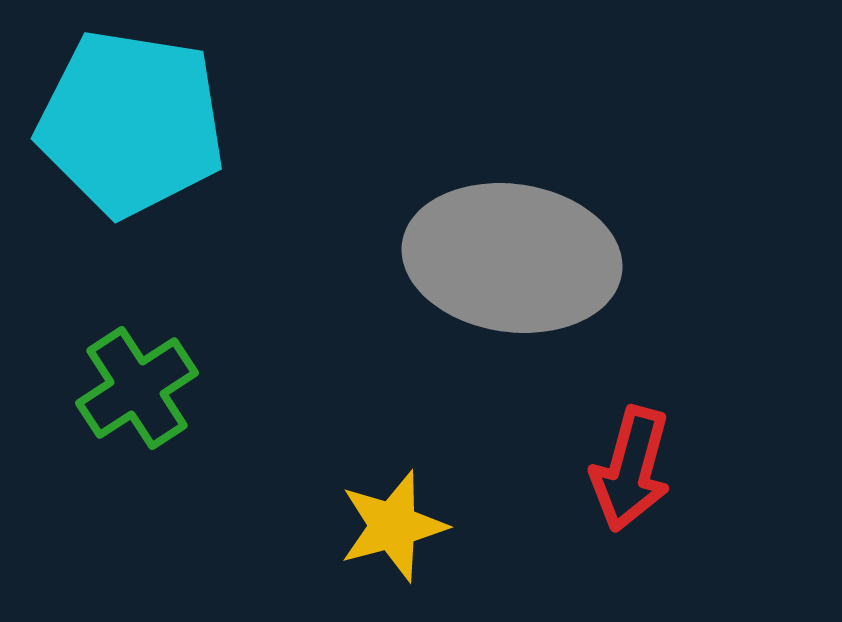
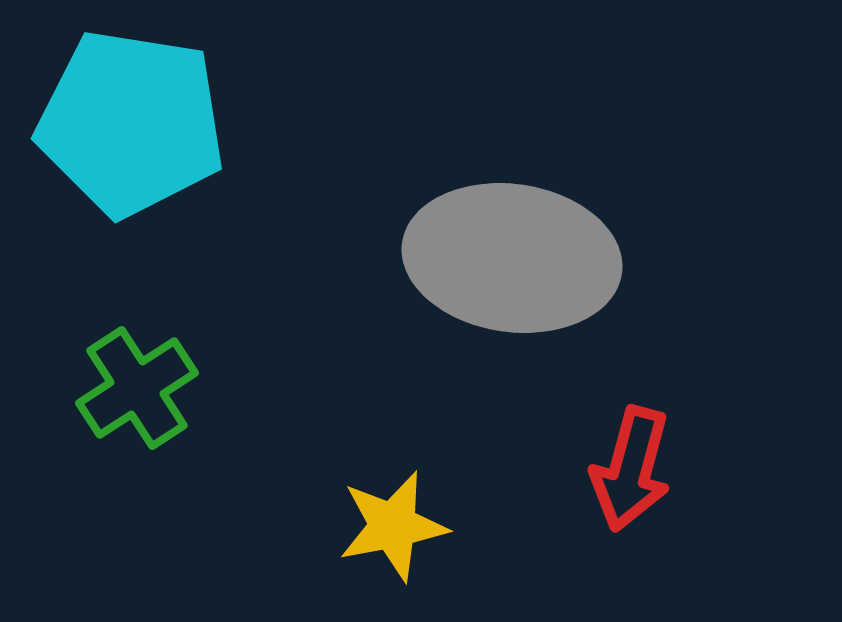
yellow star: rotated 4 degrees clockwise
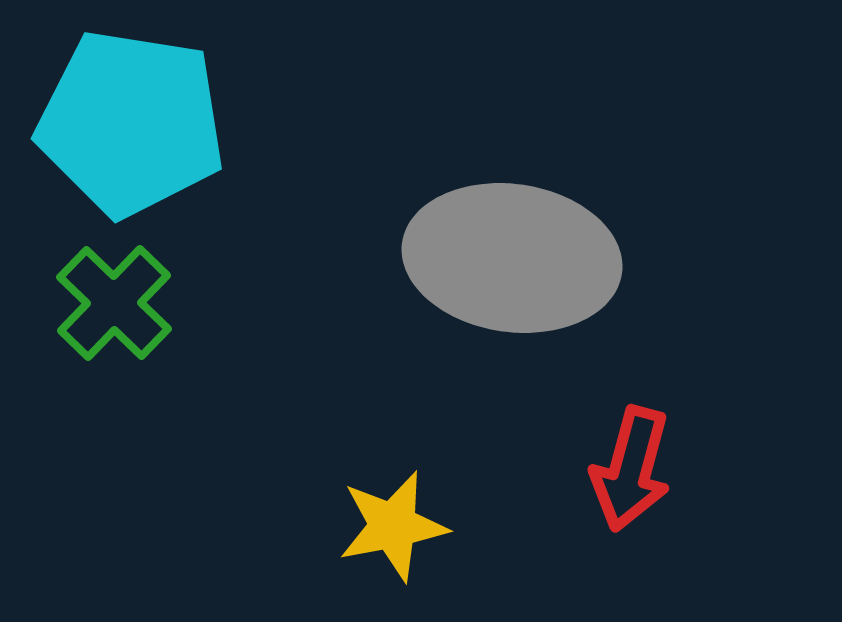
green cross: moved 23 px left, 85 px up; rotated 13 degrees counterclockwise
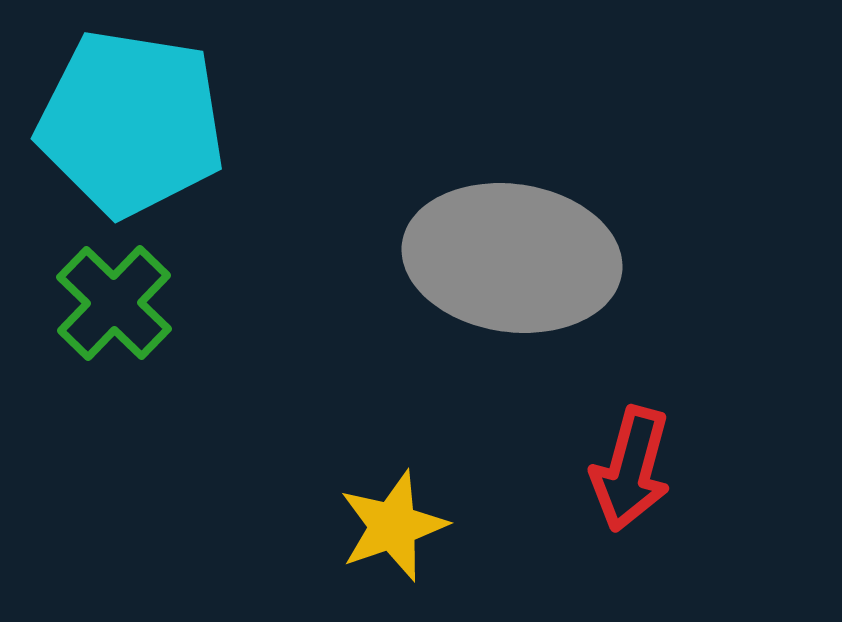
yellow star: rotated 8 degrees counterclockwise
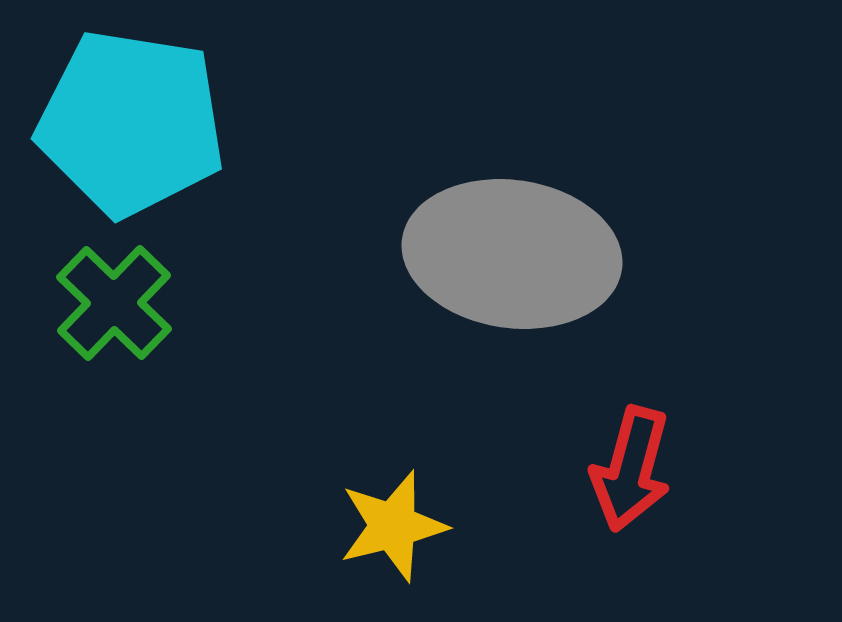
gray ellipse: moved 4 px up
yellow star: rotated 5 degrees clockwise
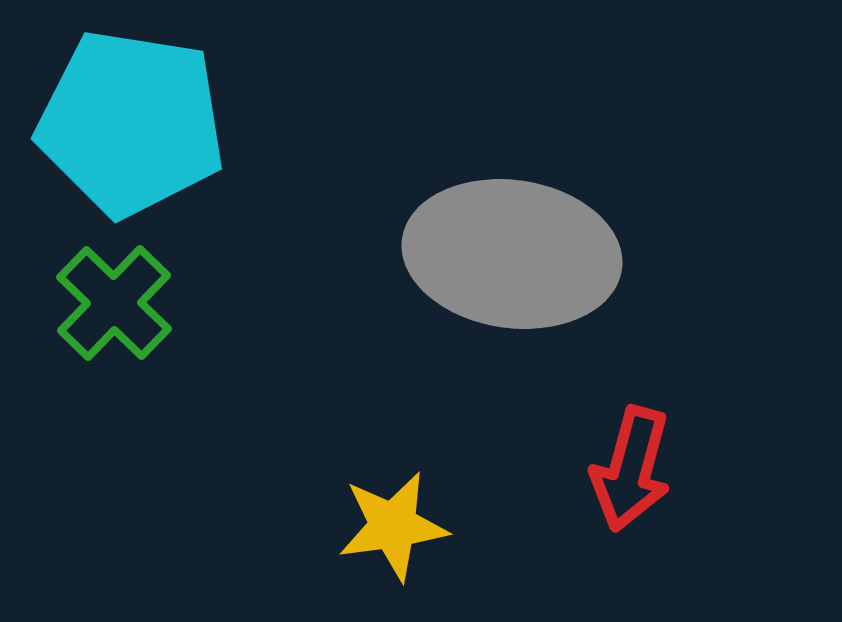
yellow star: rotated 6 degrees clockwise
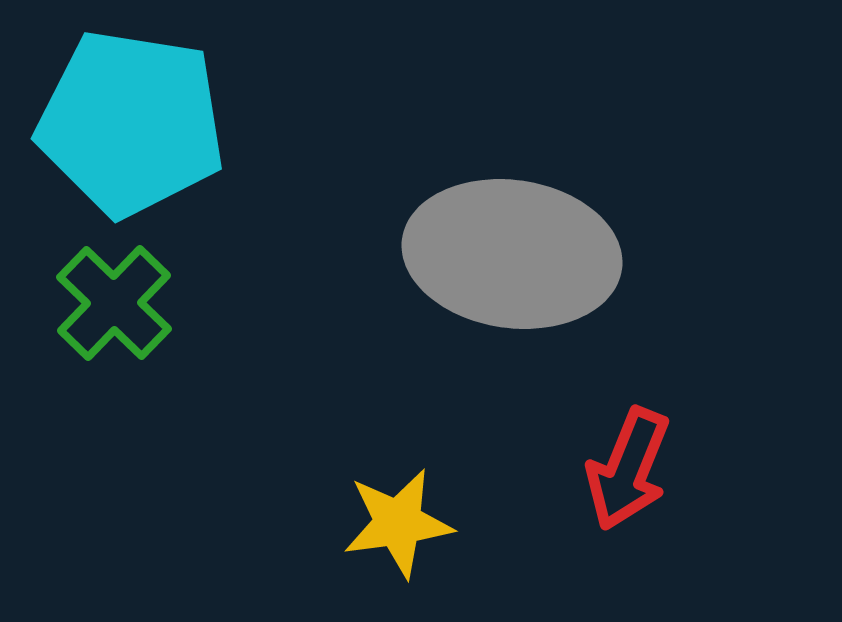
red arrow: moved 3 px left; rotated 7 degrees clockwise
yellow star: moved 5 px right, 3 px up
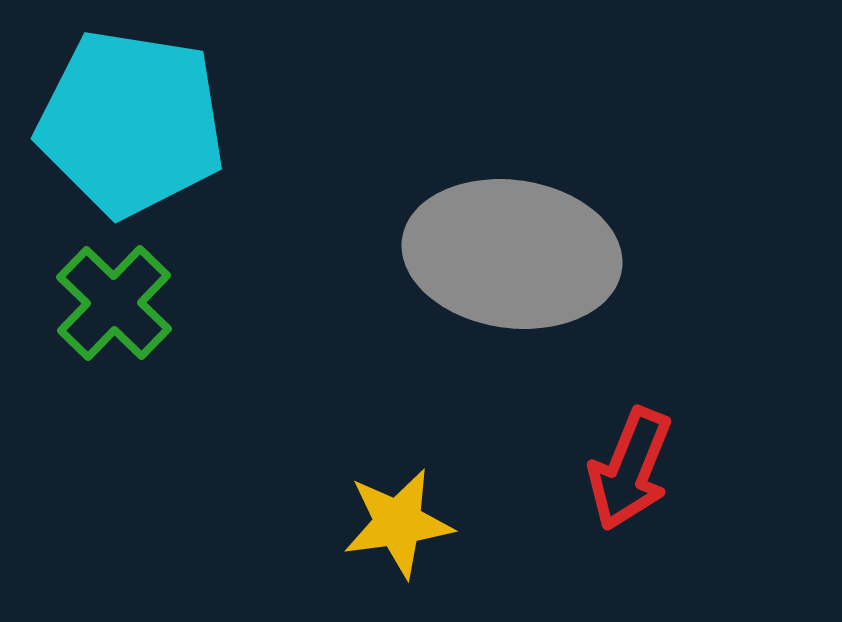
red arrow: moved 2 px right
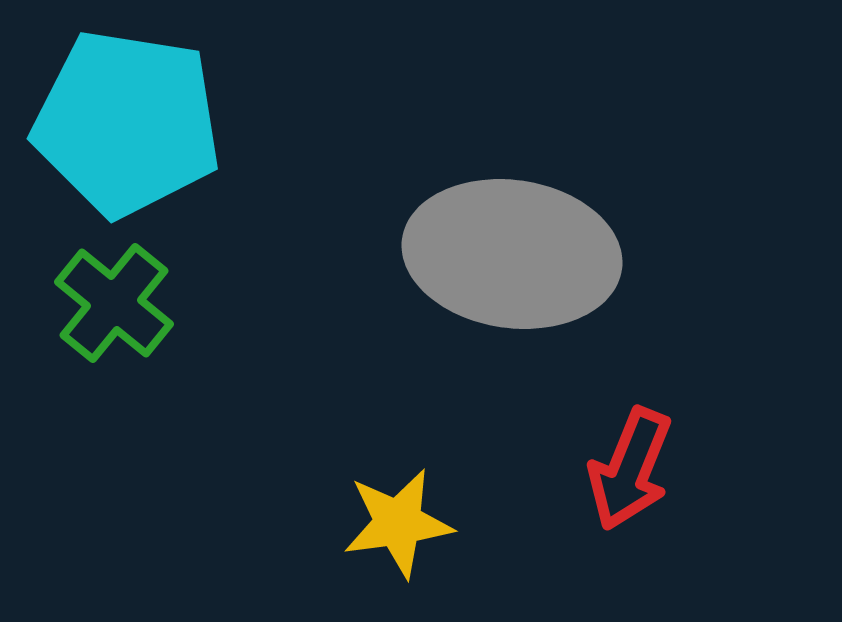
cyan pentagon: moved 4 px left
green cross: rotated 5 degrees counterclockwise
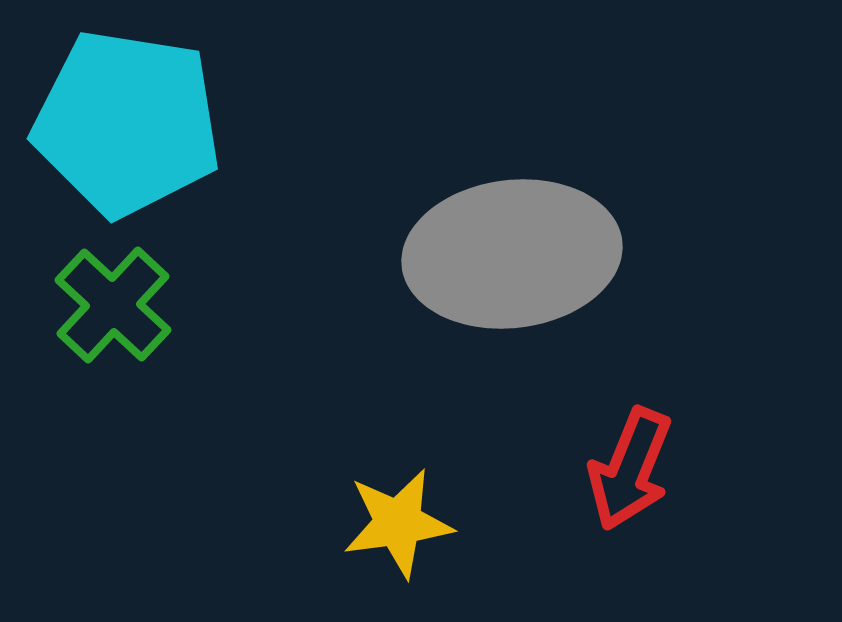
gray ellipse: rotated 15 degrees counterclockwise
green cross: moved 1 px left, 2 px down; rotated 4 degrees clockwise
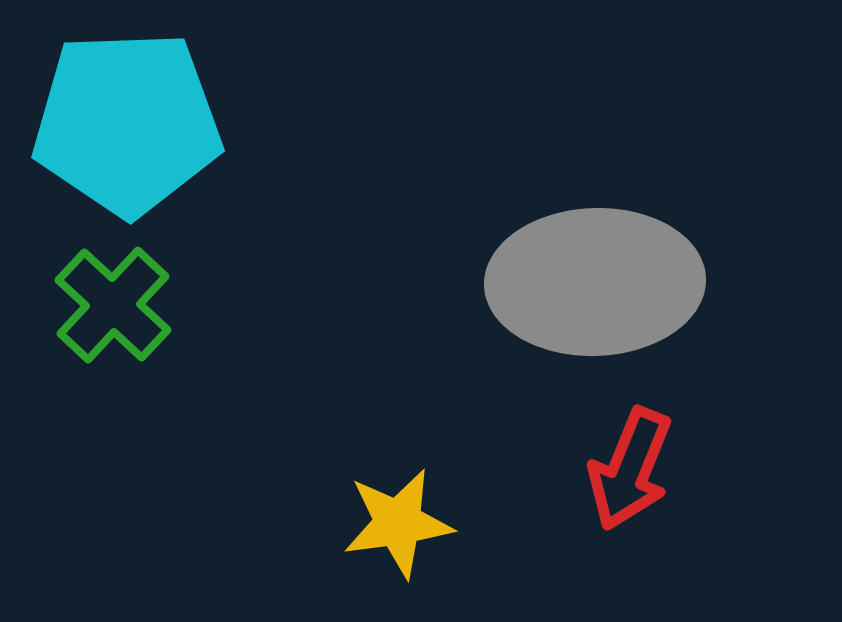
cyan pentagon: rotated 11 degrees counterclockwise
gray ellipse: moved 83 px right, 28 px down; rotated 5 degrees clockwise
